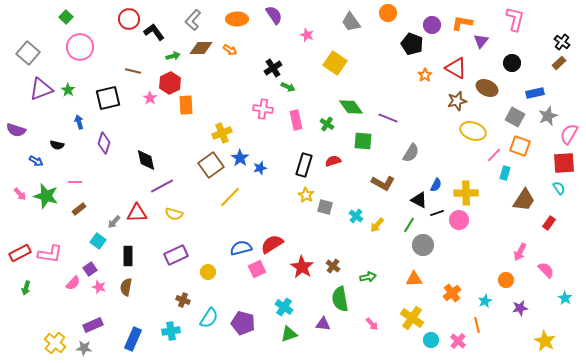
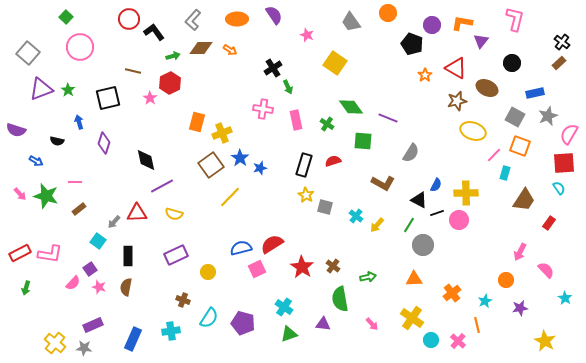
green arrow at (288, 87): rotated 40 degrees clockwise
orange rectangle at (186, 105): moved 11 px right, 17 px down; rotated 18 degrees clockwise
black semicircle at (57, 145): moved 4 px up
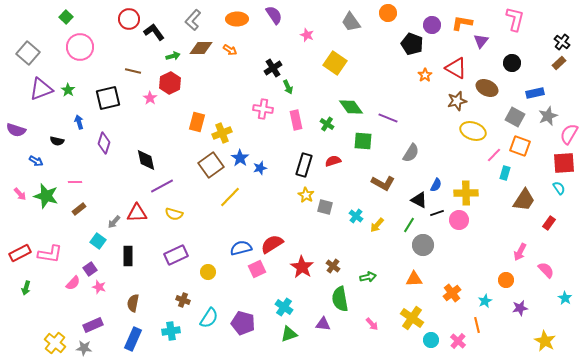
brown semicircle at (126, 287): moved 7 px right, 16 px down
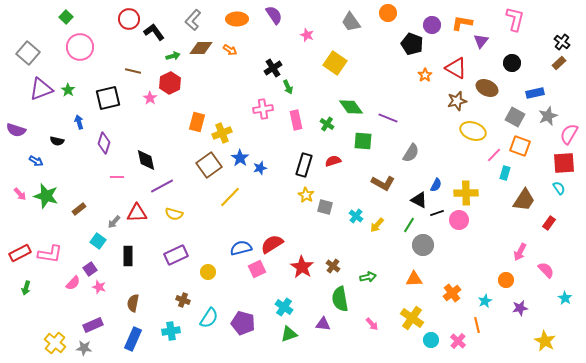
pink cross at (263, 109): rotated 18 degrees counterclockwise
brown square at (211, 165): moved 2 px left
pink line at (75, 182): moved 42 px right, 5 px up
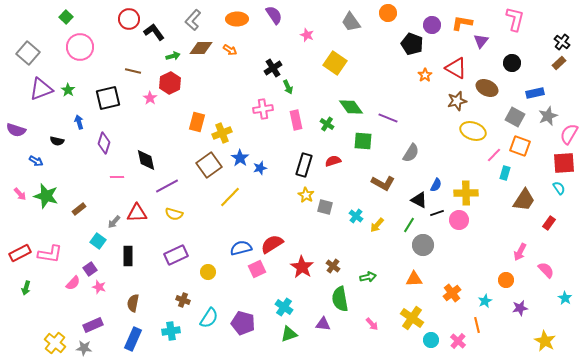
purple line at (162, 186): moved 5 px right
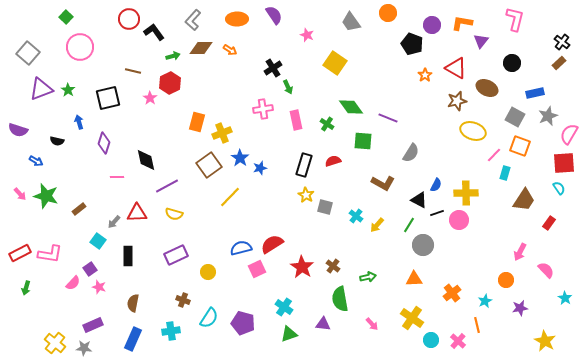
purple semicircle at (16, 130): moved 2 px right
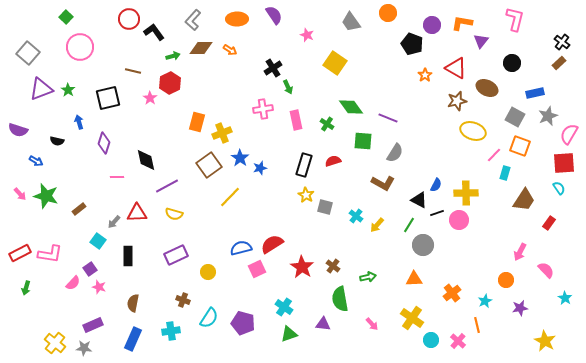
gray semicircle at (411, 153): moved 16 px left
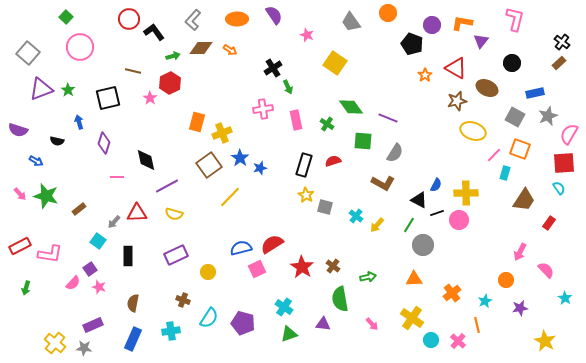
orange square at (520, 146): moved 3 px down
red rectangle at (20, 253): moved 7 px up
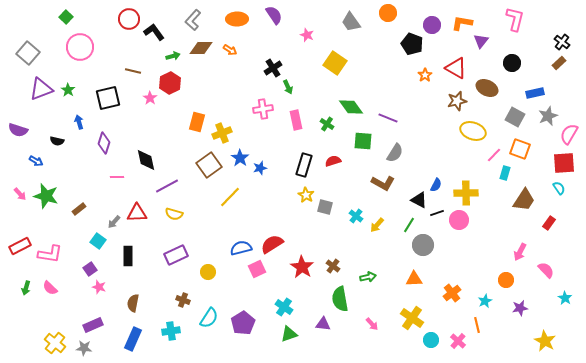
pink semicircle at (73, 283): moved 23 px left, 5 px down; rotated 91 degrees clockwise
purple pentagon at (243, 323): rotated 25 degrees clockwise
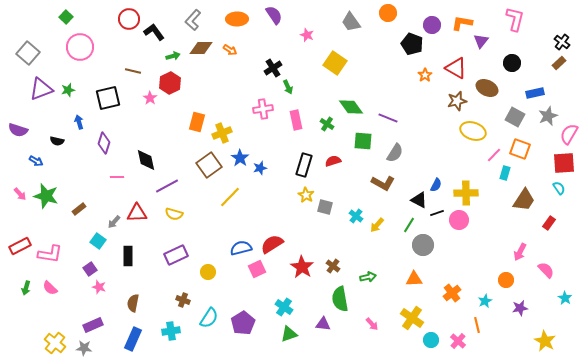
green star at (68, 90): rotated 24 degrees clockwise
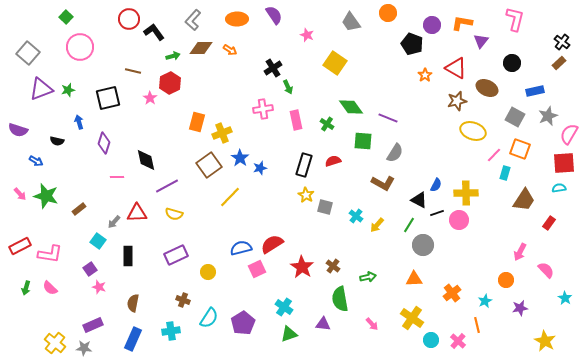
blue rectangle at (535, 93): moved 2 px up
cyan semicircle at (559, 188): rotated 64 degrees counterclockwise
